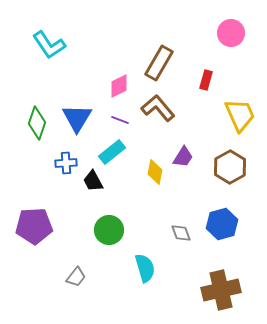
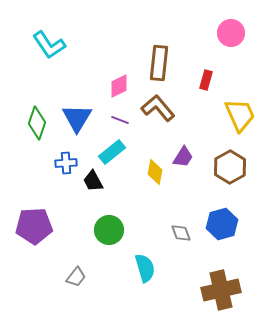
brown rectangle: rotated 24 degrees counterclockwise
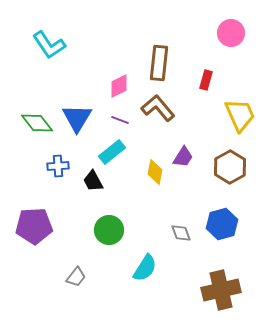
green diamond: rotated 56 degrees counterclockwise
blue cross: moved 8 px left, 3 px down
cyan semicircle: rotated 48 degrees clockwise
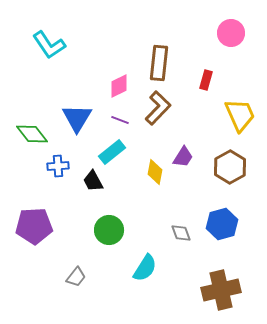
brown L-shape: rotated 84 degrees clockwise
green diamond: moved 5 px left, 11 px down
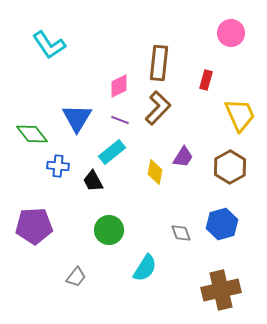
blue cross: rotated 10 degrees clockwise
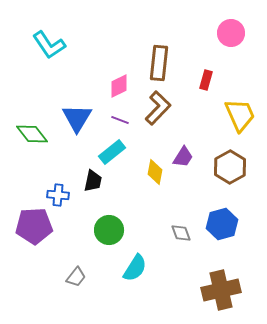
blue cross: moved 29 px down
black trapezoid: rotated 140 degrees counterclockwise
cyan semicircle: moved 10 px left
